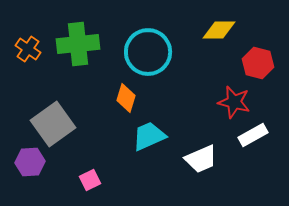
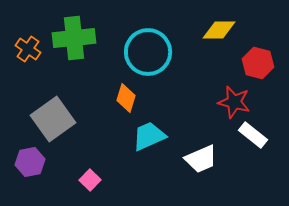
green cross: moved 4 px left, 6 px up
gray square: moved 5 px up
white rectangle: rotated 68 degrees clockwise
purple hexagon: rotated 8 degrees counterclockwise
pink square: rotated 20 degrees counterclockwise
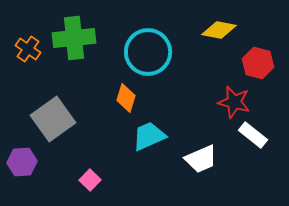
yellow diamond: rotated 12 degrees clockwise
purple hexagon: moved 8 px left; rotated 8 degrees clockwise
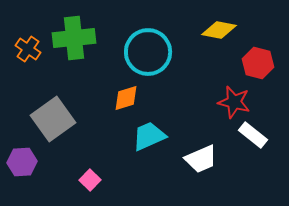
orange diamond: rotated 56 degrees clockwise
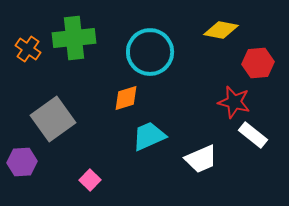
yellow diamond: moved 2 px right
cyan circle: moved 2 px right
red hexagon: rotated 20 degrees counterclockwise
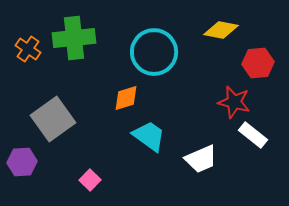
cyan circle: moved 4 px right
cyan trapezoid: rotated 60 degrees clockwise
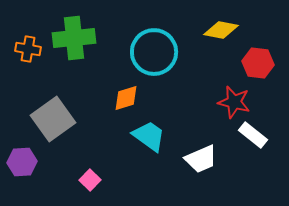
orange cross: rotated 25 degrees counterclockwise
red hexagon: rotated 12 degrees clockwise
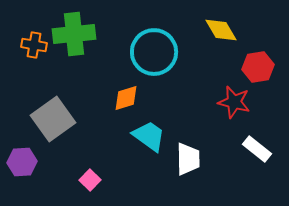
yellow diamond: rotated 48 degrees clockwise
green cross: moved 4 px up
orange cross: moved 6 px right, 4 px up
red hexagon: moved 4 px down; rotated 16 degrees counterclockwise
white rectangle: moved 4 px right, 14 px down
white trapezoid: moved 13 px left; rotated 68 degrees counterclockwise
